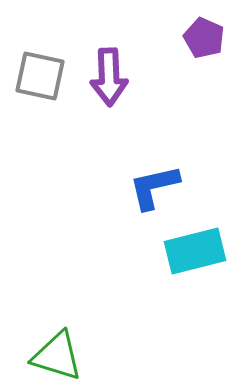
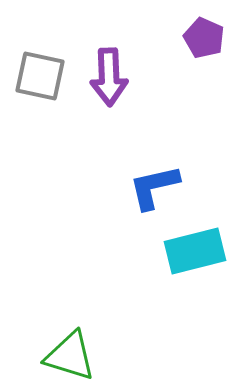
green triangle: moved 13 px right
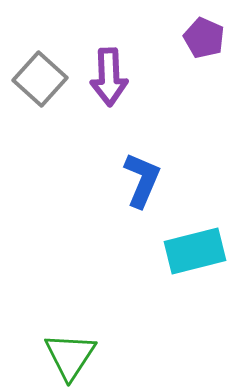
gray square: moved 3 px down; rotated 30 degrees clockwise
blue L-shape: moved 12 px left, 7 px up; rotated 126 degrees clockwise
green triangle: rotated 46 degrees clockwise
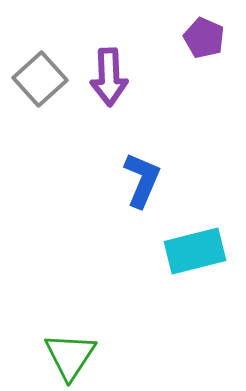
gray square: rotated 6 degrees clockwise
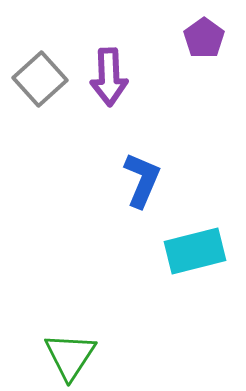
purple pentagon: rotated 12 degrees clockwise
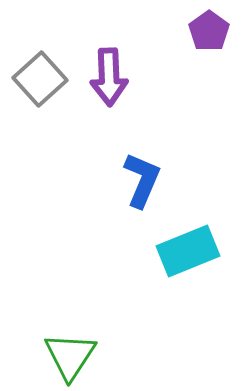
purple pentagon: moved 5 px right, 7 px up
cyan rectangle: moved 7 px left; rotated 8 degrees counterclockwise
